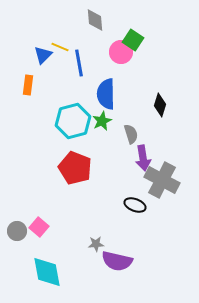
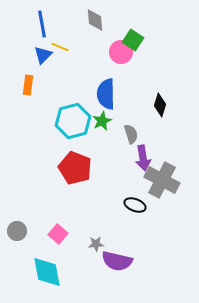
blue line: moved 37 px left, 39 px up
pink square: moved 19 px right, 7 px down
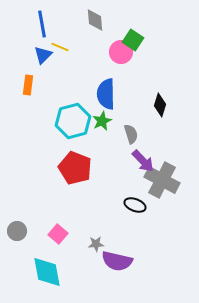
purple arrow: moved 3 px down; rotated 35 degrees counterclockwise
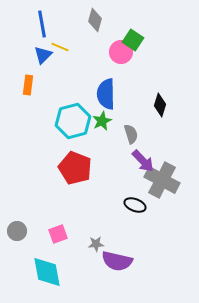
gray diamond: rotated 20 degrees clockwise
pink square: rotated 30 degrees clockwise
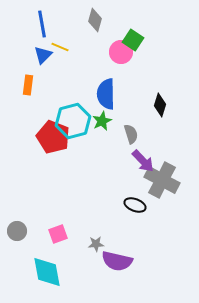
red pentagon: moved 22 px left, 31 px up
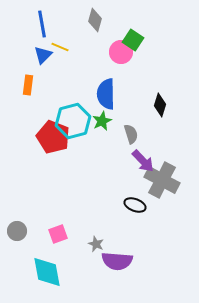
gray star: rotated 28 degrees clockwise
purple semicircle: rotated 8 degrees counterclockwise
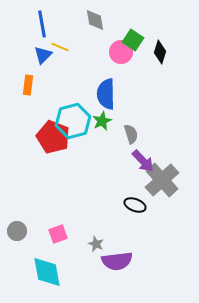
gray diamond: rotated 25 degrees counterclockwise
black diamond: moved 53 px up
gray cross: rotated 20 degrees clockwise
purple semicircle: rotated 12 degrees counterclockwise
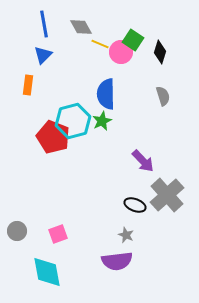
gray diamond: moved 14 px left, 7 px down; rotated 20 degrees counterclockwise
blue line: moved 2 px right
yellow line: moved 40 px right, 3 px up
gray semicircle: moved 32 px right, 38 px up
gray cross: moved 5 px right, 15 px down
gray star: moved 30 px right, 9 px up
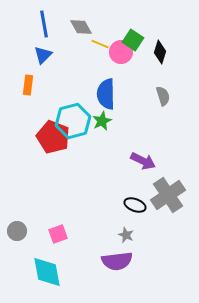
purple arrow: rotated 20 degrees counterclockwise
gray cross: moved 1 px right; rotated 8 degrees clockwise
